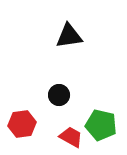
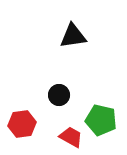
black triangle: moved 4 px right
green pentagon: moved 5 px up
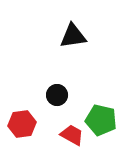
black circle: moved 2 px left
red trapezoid: moved 1 px right, 2 px up
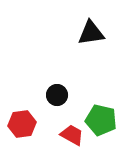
black triangle: moved 18 px right, 3 px up
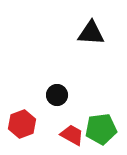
black triangle: rotated 12 degrees clockwise
green pentagon: moved 9 px down; rotated 20 degrees counterclockwise
red hexagon: rotated 12 degrees counterclockwise
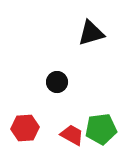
black triangle: rotated 20 degrees counterclockwise
black circle: moved 13 px up
red hexagon: moved 3 px right, 4 px down; rotated 16 degrees clockwise
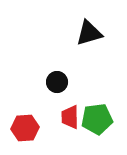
black triangle: moved 2 px left
green pentagon: moved 4 px left, 10 px up
red trapezoid: moved 2 px left, 18 px up; rotated 120 degrees counterclockwise
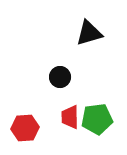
black circle: moved 3 px right, 5 px up
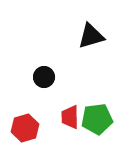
black triangle: moved 2 px right, 3 px down
black circle: moved 16 px left
red hexagon: rotated 12 degrees counterclockwise
